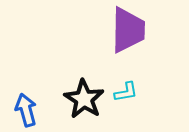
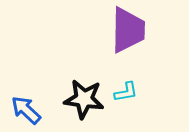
black star: rotated 24 degrees counterclockwise
blue arrow: rotated 32 degrees counterclockwise
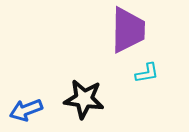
cyan L-shape: moved 21 px right, 19 px up
blue arrow: rotated 64 degrees counterclockwise
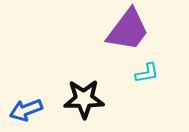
purple trapezoid: rotated 36 degrees clockwise
black star: rotated 9 degrees counterclockwise
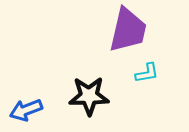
purple trapezoid: rotated 24 degrees counterclockwise
black star: moved 5 px right, 3 px up
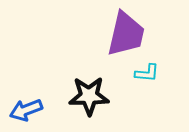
purple trapezoid: moved 2 px left, 4 px down
cyan L-shape: rotated 15 degrees clockwise
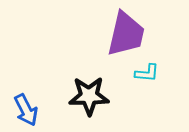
blue arrow: rotated 96 degrees counterclockwise
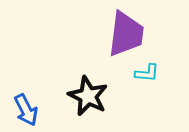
purple trapezoid: rotated 6 degrees counterclockwise
black star: moved 1 px left; rotated 27 degrees clockwise
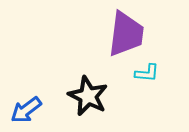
blue arrow: rotated 80 degrees clockwise
